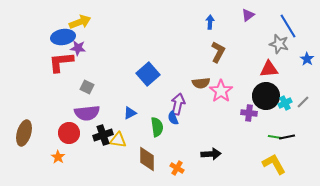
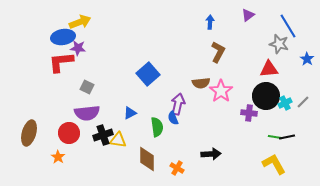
brown ellipse: moved 5 px right
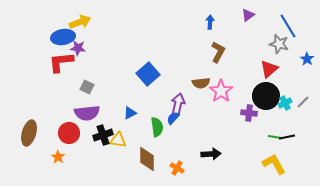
red triangle: rotated 36 degrees counterclockwise
blue semicircle: rotated 64 degrees clockwise
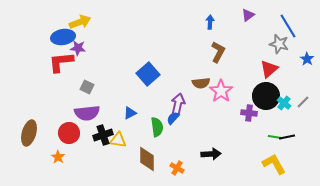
cyan cross: moved 1 px left; rotated 24 degrees counterclockwise
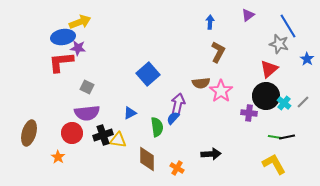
red circle: moved 3 px right
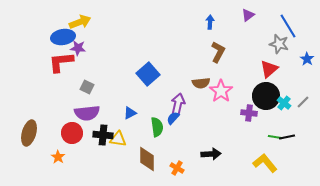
black cross: rotated 24 degrees clockwise
yellow triangle: moved 1 px up
yellow L-shape: moved 9 px left, 1 px up; rotated 10 degrees counterclockwise
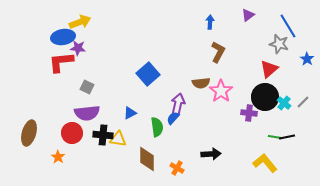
black circle: moved 1 px left, 1 px down
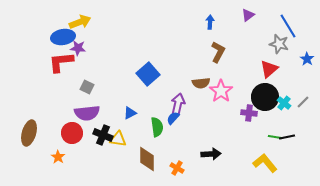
black cross: rotated 18 degrees clockwise
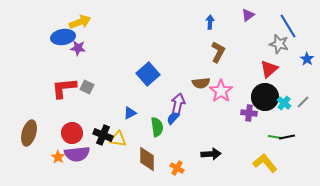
red L-shape: moved 3 px right, 26 px down
purple semicircle: moved 10 px left, 41 px down
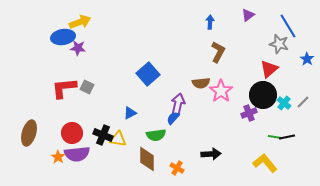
black circle: moved 2 px left, 2 px up
purple cross: rotated 28 degrees counterclockwise
green semicircle: moved 1 px left, 8 px down; rotated 90 degrees clockwise
